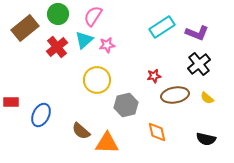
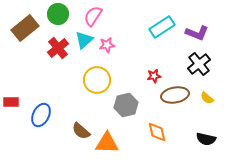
red cross: moved 1 px right, 1 px down
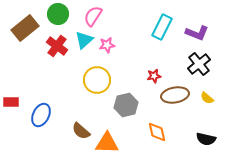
cyan rectangle: rotated 30 degrees counterclockwise
red cross: moved 1 px left, 2 px up; rotated 15 degrees counterclockwise
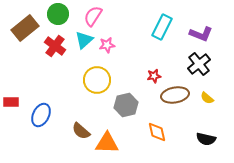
purple L-shape: moved 4 px right, 1 px down
red cross: moved 2 px left
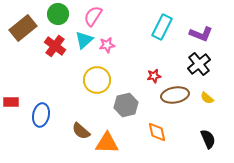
brown rectangle: moved 2 px left
blue ellipse: rotated 15 degrees counterclockwise
black semicircle: moved 2 px right; rotated 126 degrees counterclockwise
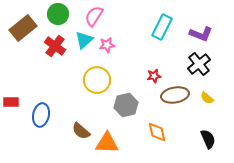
pink semicircle: moved 1 px right
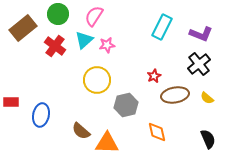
red star: rotated 16 degrees counterclockwise
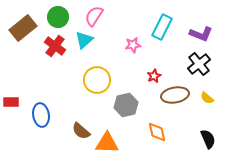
green circle: moved 3 px down
pink star: moved 26 px right
blue ellipse: rotated 20 degrees counterclockwise
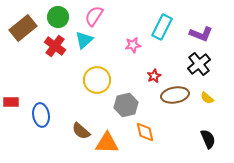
orange diamond: moved 12 px left
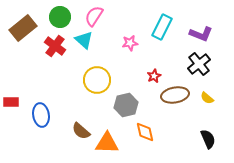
green circle: moved 2 px right
cyan triangle: rotated 36 degrees counterclockwise
pink star: moved 3 px left, 2 px up
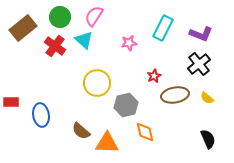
cyan rectangle: moved 1 px right, 1 px down
pink star: moved 1 px left
yellow circle: moved 3 px down
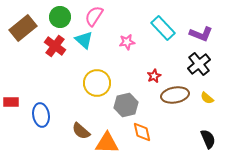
cyan rectangle: rotated 70 degrees counterclockwise
pink star: moved 2 px left, 1 px up
orange diamond: moved 3 px left
